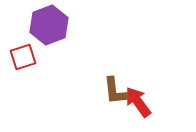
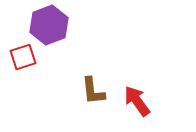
brown L-shape: moved 22 px left
red arrow: moved 1 px left, 1 px up
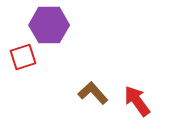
purple hexagon: rotated 21 degrees clockwise
brown L-shape: moved 2 px down; rotated 144 degrees clockwise
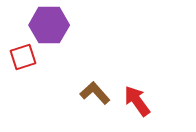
brown L-shape: moved 2 px right
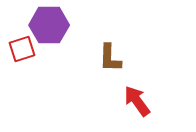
red square: moved 1 px left, 8 px up
brown L-shape: moved 15 px right, 35 px up; rotated 136 degrees counterclockwise
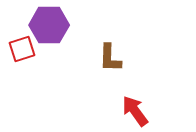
red arrow: moved 2 px left, 10 px down
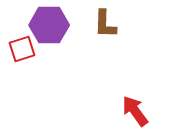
brown L-shape: moved 5 px left, 34 px up
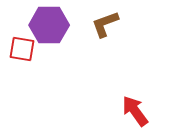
brown L-shape: rotated 68 degrees clockwise
red square: rotated 28 degrees clockwise
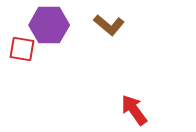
brown L-shape: moved 4 px right, 1 px down; rotated 120 degrees counterclockwise
red arrow: moved 1 px left, 1 px up
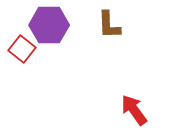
brown L-shape: rotated 48 degrees clockwise
red square: rotated 28 degrees clockwise
